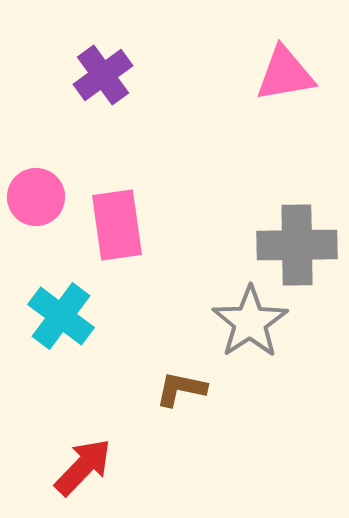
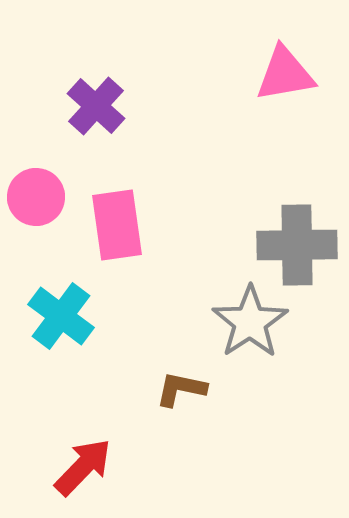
purple cross: moved 7 px left, 31 px down; rotated 12 degrees counterclockwise
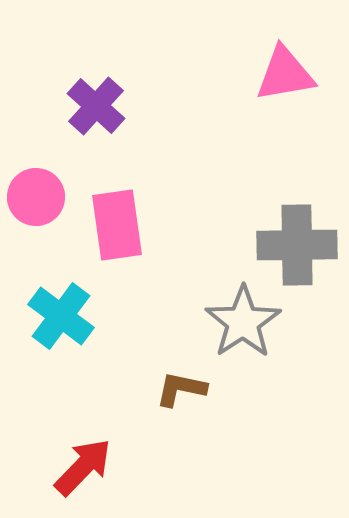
gray star: moved 7 px left
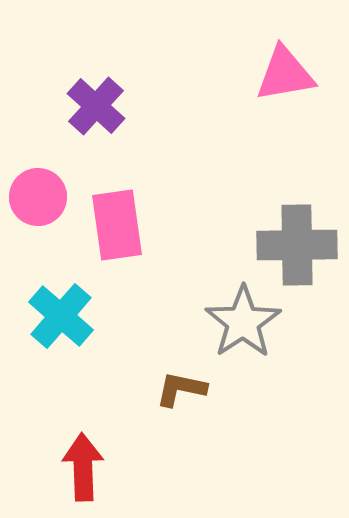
pink circle: moved 2 px right
cyan cross: rotated 4 degrees clockwise
red arrow: rotated 46 degrees counterclockwise
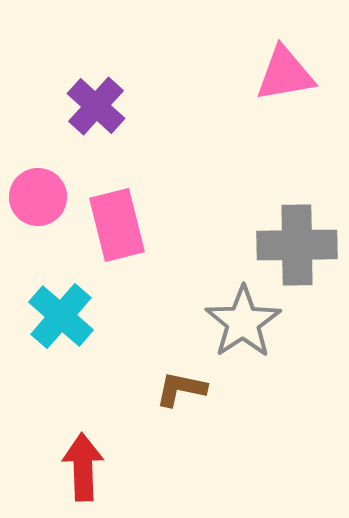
pink rectangle: rotated 6 degrees counterclockwise
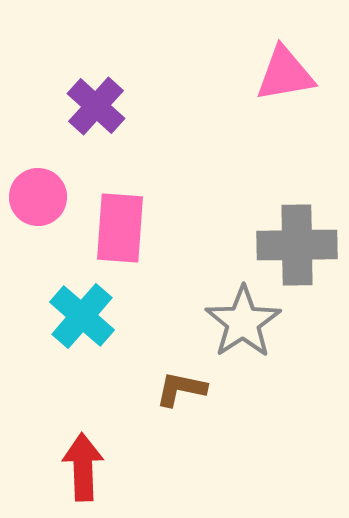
pink rectangle: moved 3 px right, 3 px down; rotated 18 degrees clockwise
cyan cross: moved 21 px right
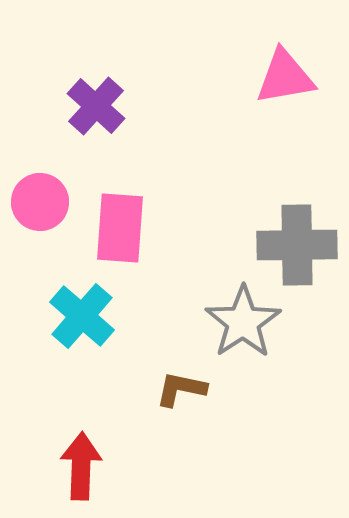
pink triangle: moved 3 px down
pink circle: moved 2 px right, 5 px down
red arrow: moved 2 px left, 1 px up; rotated 4 degrees clockwise
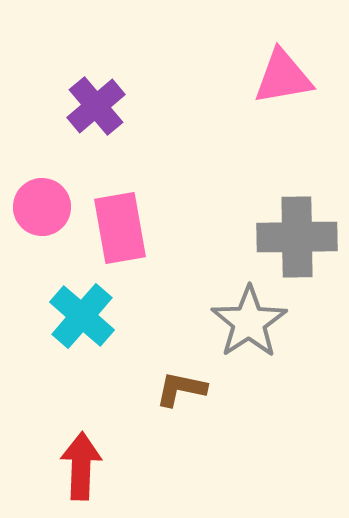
pink triangle: moved 2 px left
purple cross: rotated 8 degrees clockwise
pink circle: moved 2 px right, 5 px down
pink rectangle: rotated 14 degrees counterclockwise
gray cross: moved 8 px up
gray star: moved 6 px right
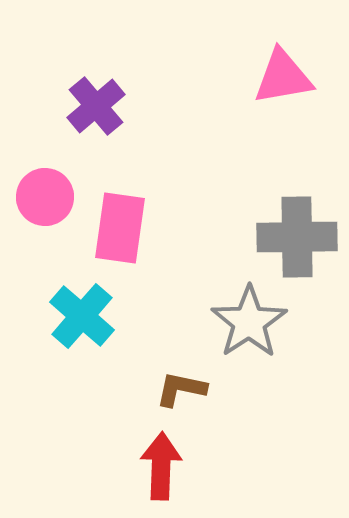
pink circle: moved 3 px right, 10 px up
pink rectangle: rotated 18 degrees clockwise
red arrow: moved 80 px right
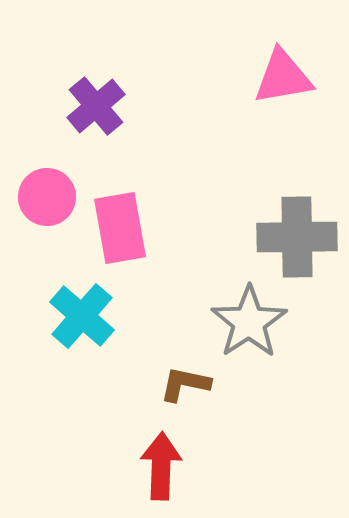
pink circle: moved 2 px right
pink rectangle: rotated 18 degrees counterclockwise
brown L-shape: moved 4 px right, 5 px up
